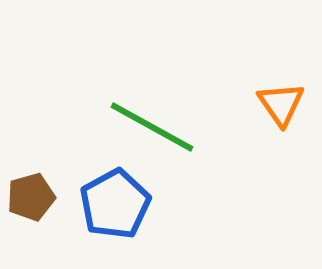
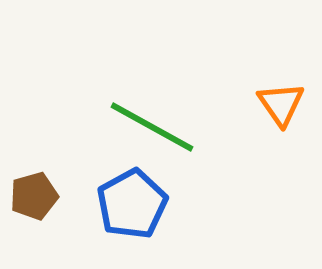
brown pentagon: moved 3 px right, 1 px up
blue pentagon: moved 17 px right
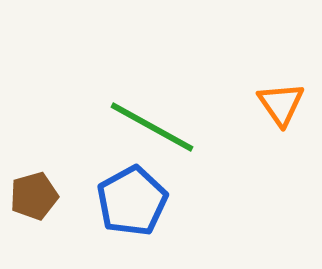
blue pentagon: moved 3 px up
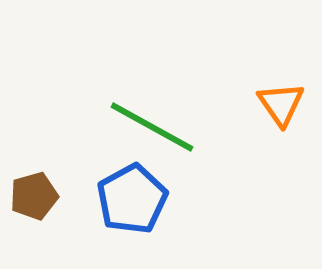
blue pentagon: moved 2 px up
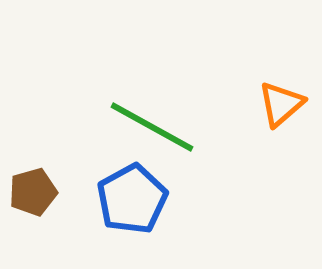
orange triangle: rotated 24 degrees clockwise
brown pentagon: moved 1 px left, 4 px up
